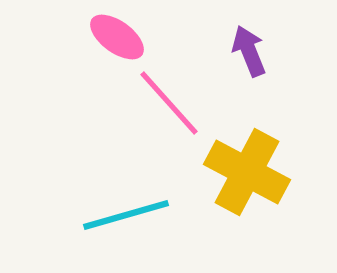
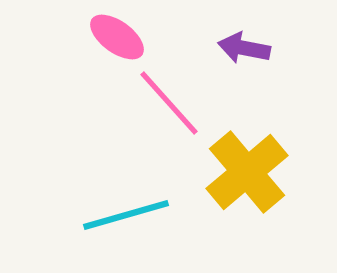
purple arrow: moved 5 px left, 3 px up; rotated 57 degrees counterclockwise
yellow cross: rotated 22 degrees clockwise
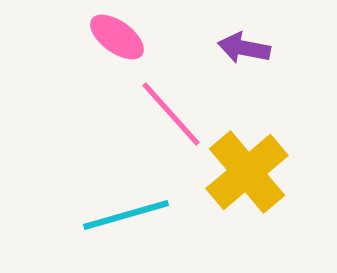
pink line: moved 2 px right, 11 px down
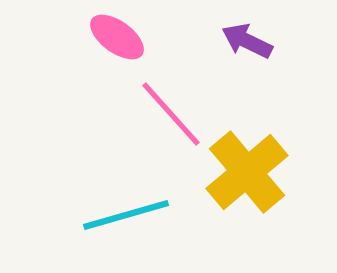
purple arrow: moved 3 px right, 7 px up; rotated 15 degrees clockwise
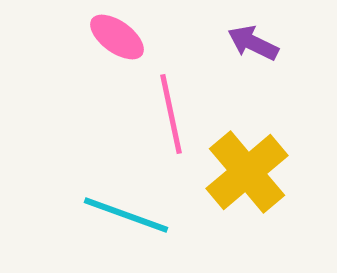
purple arrow: moved 6 px right, 2 px down
pink line: rotated 30 degrees clockwise
cyan line: rotated 36 degrees clockwise
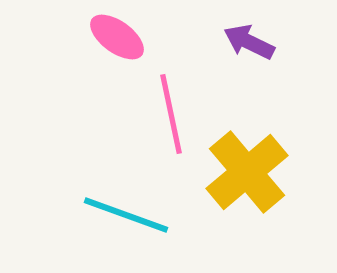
purple arrow: moved 4 px left, 1 px up
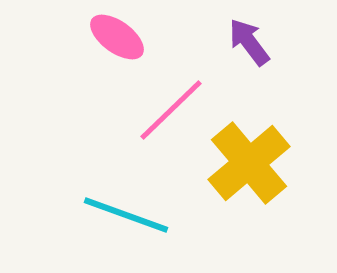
purple arrow: rotated 27 degrees clockwise
pink line: moved 4 px up; rotated 58 degrees clockwise
yellow cross: moved 2 px right, 9 px up
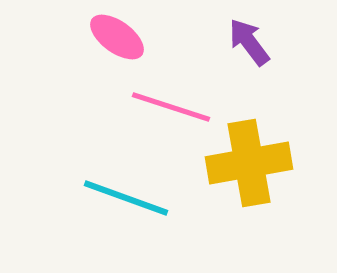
pink line: moved 3 px up; rotated 62 degrees clockwise
yellow cross: rotated 30 degrees clockwise
cyan line: moved 17 px up
